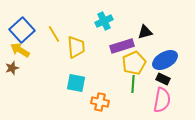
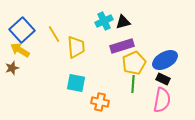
black triangle: moved 22 px left, 10 px up
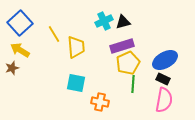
blue square: moved 2 px left, 7 px up
yellow pentagon: moved 6 px left
pink semicircle: moved 2 px right
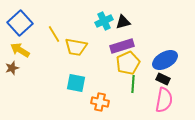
yellow trapezoid: rotated 105 degrees clockwise
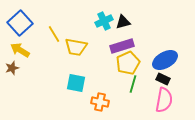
green line: rotated 12 degrees clockwise
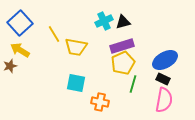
yellow pentagon: moved 5 px left
brown star: moved 2 px left, 2 px up
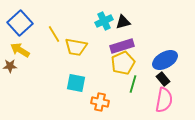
brown star: rotated 16 degrees clockwise
black rectangle: rotated 24 degrees clockwise
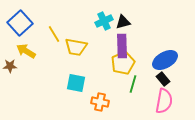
purple rectangle: rotated 75 degrees counterclockwise
yellow arrow: moved 6 px right, 1 px down
pink semicircle: moved 1 px down
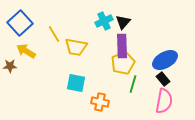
black triangle: rotated 35 degrees counterclockwise
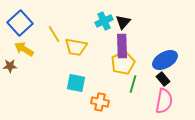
yellow arrow: moved 2 px left, 2 px up
